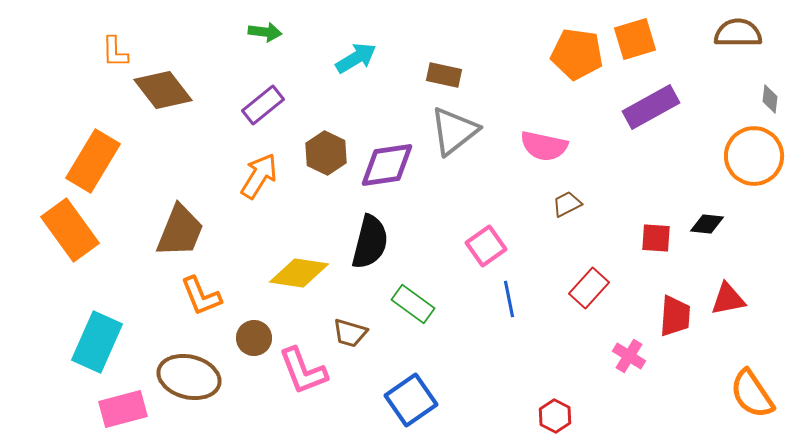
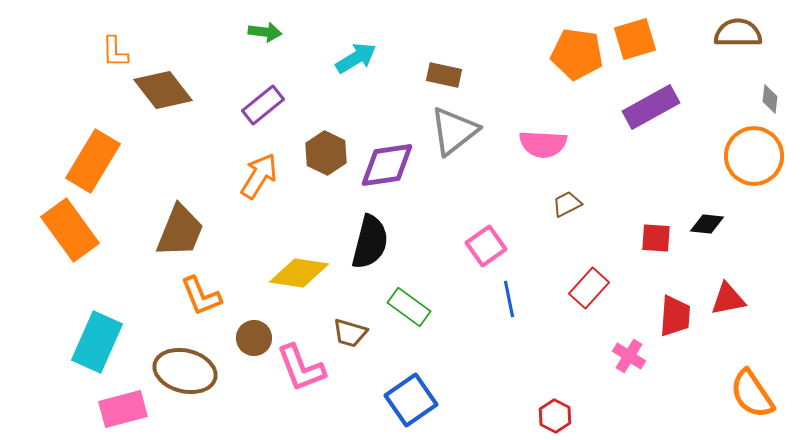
pink semicircle at (544, 146): moved 1 px left, 2 px up; rotated 9 degrees counterclockwise
green rectangle at (413, 304): moved 4 px left, 3 px down
pink L-shape at (303, 371): moved 2 px left, 3 px up
brown ellipse at (189, 377): moved 4 px left, 6 px up
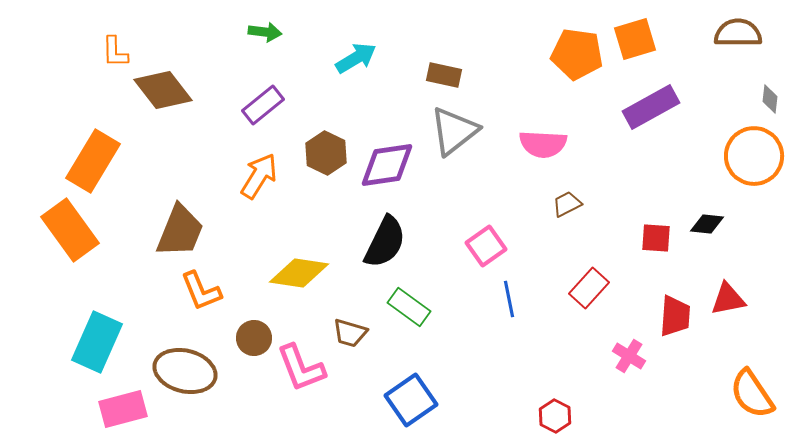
black semicircle at (370, 242): moved 15 px right; rotated 12 degrees clockwise
orange L-shape at (201, 296): moved 5 px up
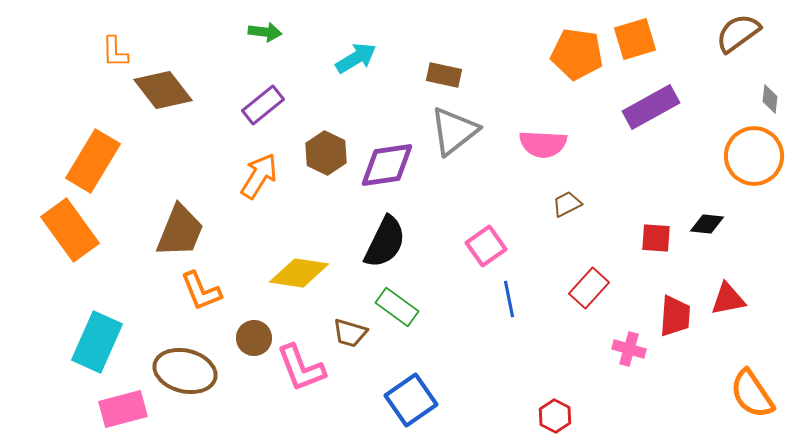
brown semicircle at (738, 33): rotated 36 degrees counterclockwise
green rectangle at (409, 307): moved 12 px left
pink cross at (629, 356): moved 7 px up; rotated 16 degrees counterclockwise
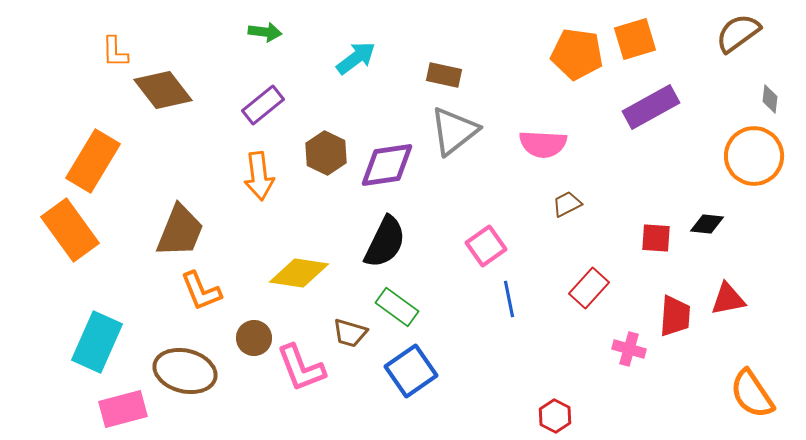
cyan arrow at (356, 58): rotated 6 degrees counterclockwise
orange arrow at (259, 176): rotated 141 degrees clockwise
blue square at (411, 400): moved 29 px up
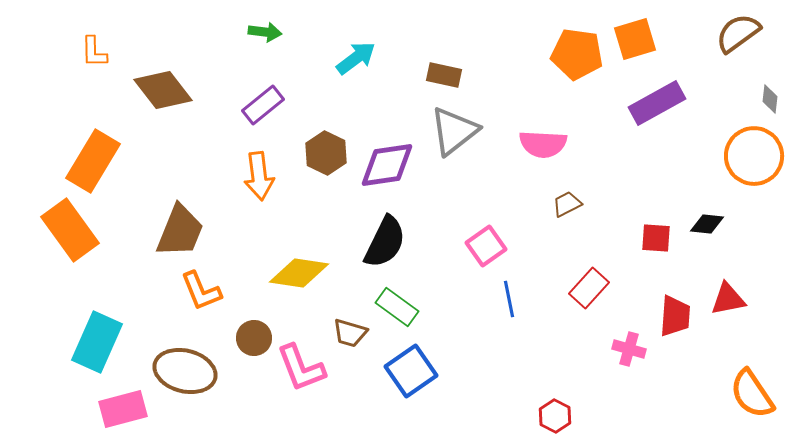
orange L-shape at (115, 52): moved 21 px left
purple rectangle at (651, 107): moved 6 px right, 4 px up
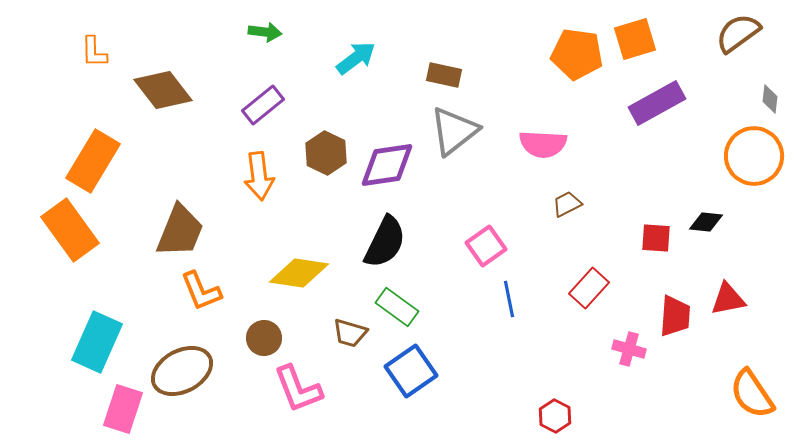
black diamond at (707, 224): moved 1 px left, 2 px up
brown circle at (254, 338): moved 10 px right
pink L-shape at (301, 368): moved 3 px left, 21 px down
brown ellipse at (185, 371): moved 3 px left; rotated 42 degrees counterclockwise
pink rectangle at (123, 409): rotated 57 degrees counterclockwise
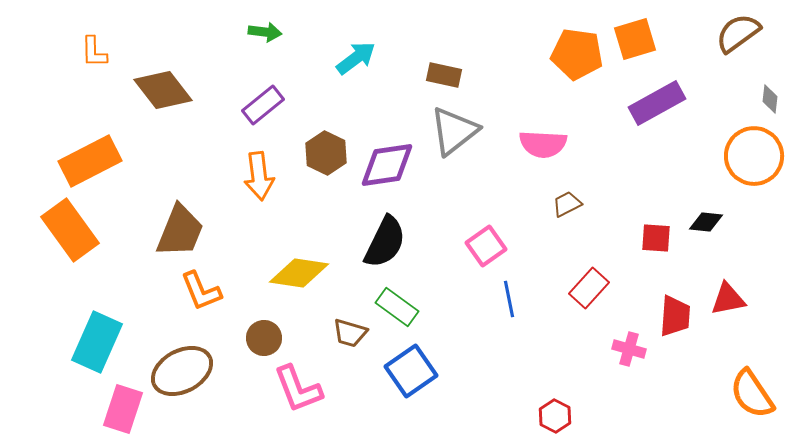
orange rectangle at (93, 161): moved 3 px left; rotated 32 degrees clockwise
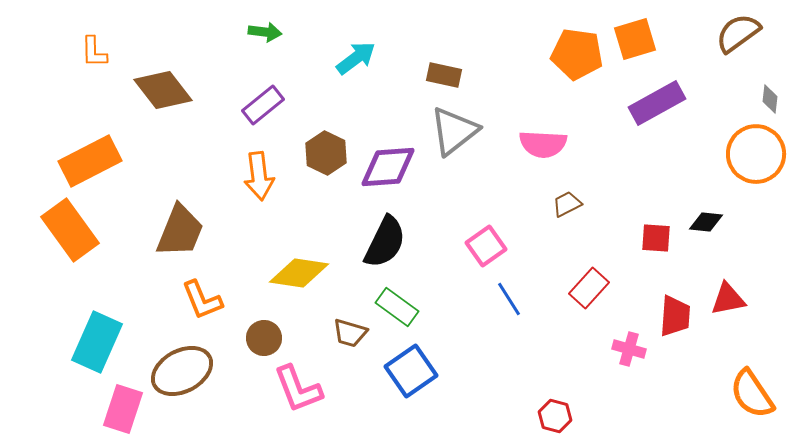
orange circle at (754, 156): moved 2 px right, 2 px up
purple diamond at (387, 165): moved 1 px right, 2 px down; rotated 4 degrees clockwise
orange L-shape at (201, 291): moved 1 px right, 9 px down
blue line at (509, 299): rotated 21 degrees counterclockwise
red hexagon at (555, 416): rotated 12 degrees counterclockwise
